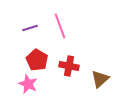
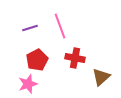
red pentagon: rotated 15 degrees clockwise
red cross: moved 6 px right, 8 px up
brown triangle: moved 1 px right, 2 px up
pink star: rotated 30 degrees clockwise
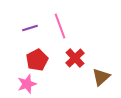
red cross: rotated 36 degrees clockwise
pink star: moved 1 px left
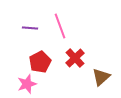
purple line: rotated 21 degrees clockwise
red pentagon: moved 3 px right, 2 px down
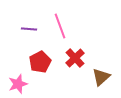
purple line: moved 1 px left, 1 px down
pink star: moved 9 px left
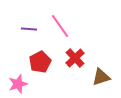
pink line: rotated 15 degrees counterclockwise
brown triangle: rotated 24 degrees clockwise
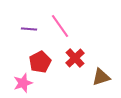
pink star: moved 5 px right, 1 px up
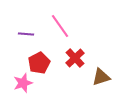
purple line: moved 3 px left, 5 px down
red pentagon: moved 1 px left, 1 px down
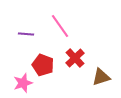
red pentagon: moved 4 px right, 2 px down; rotated 25 degrees counterclockwise
